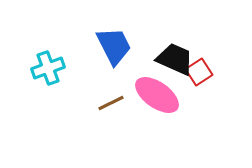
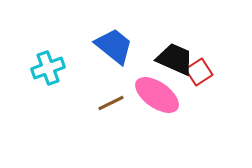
blue trapezoid: rotated 24 degrees counterclockwise
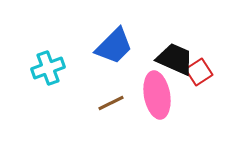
blue trapezoid: rotated 96 degrees clockwise
pink ellipse: rotated 45 degrees clockwise
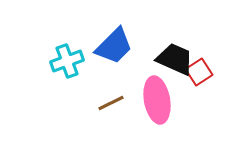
cyan cross: moved 19 px right, 7 px up
pink ellipse: moved 5 px down
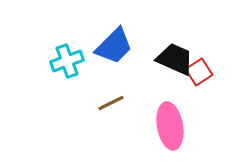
pink ellipse: moved 13 px right, 26 px down
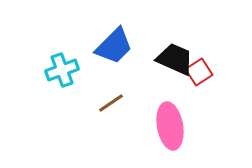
cyan cross: moved 5 px left, 9 px down
brown line: rotated 8 degrees counterclockwise
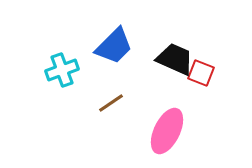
red square: moved 2 px right, 1 px down; rotated 36 degrees counterclockwise
pink ellipse: moved 3 px left, 5 px down; rotated 36 degrees clockwise
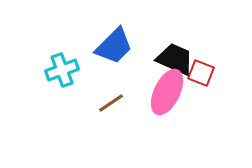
pink ellipse: moved 39 px up
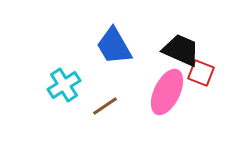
blue trapezoid: rotated 105 degrees clockwise
black trapezoid: moved 6 px right, 9 px up
cyan cross: moved 2 px right, 15 px down; rotated 12 degrees counterclockwise
brown line: moved 6 px left, 3 px down
